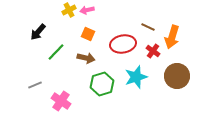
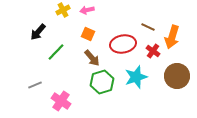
yellow cross: moved 6 px left
brown arrow: moved 6 px right; rotated 36 degrees clockwise
green hexagon: moved 2 px up
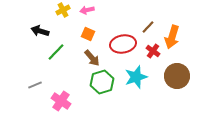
brown line: rotated 72 degrees counterclockwise
black arrow: moved 2 px right, 1 px up; rotated 66 degrees clockwise
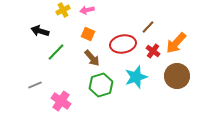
orange arrow: moved 4 px right, 6 px down; rotated 25 degrees clockwise
green hexagon: moved 1 px left, 3 px down
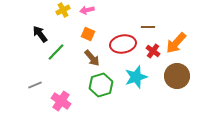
brown line: rotated 48 degrees clockwise
black arrow: moved 3 px down; rotated 36 degrees clockwise
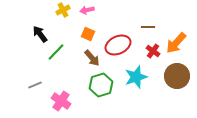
red ellipse: moved 5 px left, 1 px down; rotated 15 degrees counterclockwise
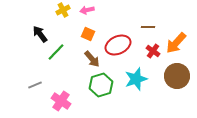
brown arrow: moved 1 px down
cyan star: moved 2 px down
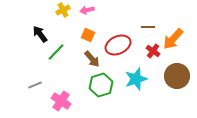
orange square: moved 1 px down
orange arrow: moved 3 px left, 4 px up
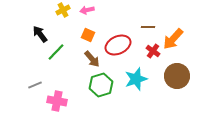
pink cross: moved 4 px left; rotated 24 degrees counterclockwise
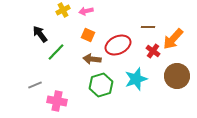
pink arrow: moved 1 px left, 1 px down
brown arrow: rotated 138 degrees clockwise
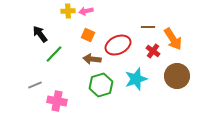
yellow cross: moved 5 px right, 1 px down; rotated 24 degrees clockwise
orange arrow: rotated 75 degrees counterclockwise
green line: moved 2 px left, 2 px down
